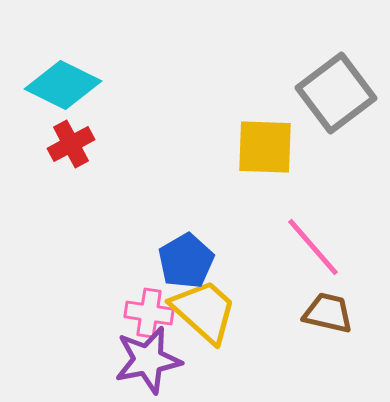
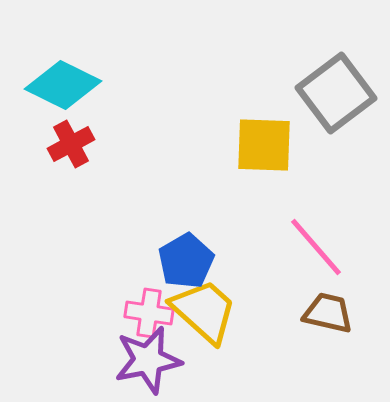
yellow square: moved 1 px left, 2 px up
pink line: moved 3 px right
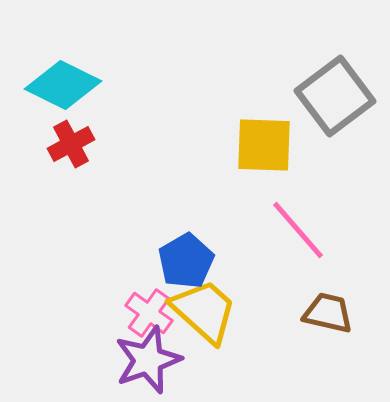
gray square: moved 1 px left, 3 px down
pink line: moved 18 px left, 17 px up
pink cross: rotated 27 degrees clockwise
purple star: rotated 8 degrees counterclockwise
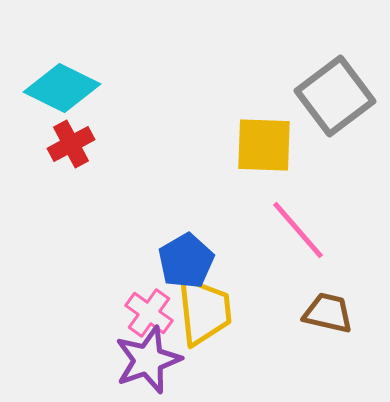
cyan diamond: moved 1 px left, 3 px down
yellow trapezoid: rotated 42 degrees clockwise
